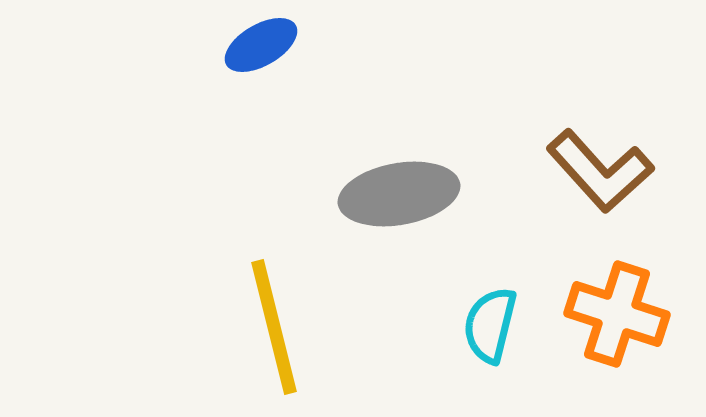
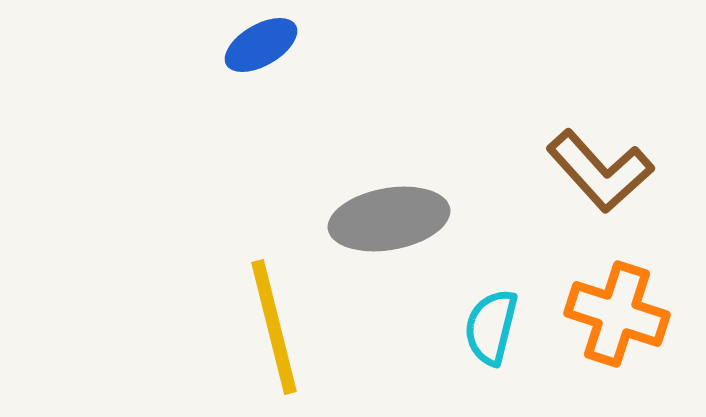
gray ellipse: moved 10 px left, 25 px down
cyan semicircle: moved 1 px right, 2 px down
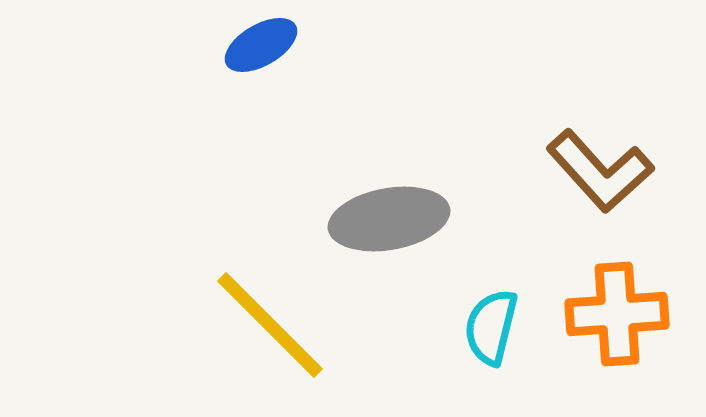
orange cross: rotated 22 degrees counterclockwise
yellow line: moved 4 px left, 2 px up; rotated 31 degrees counterclockwise
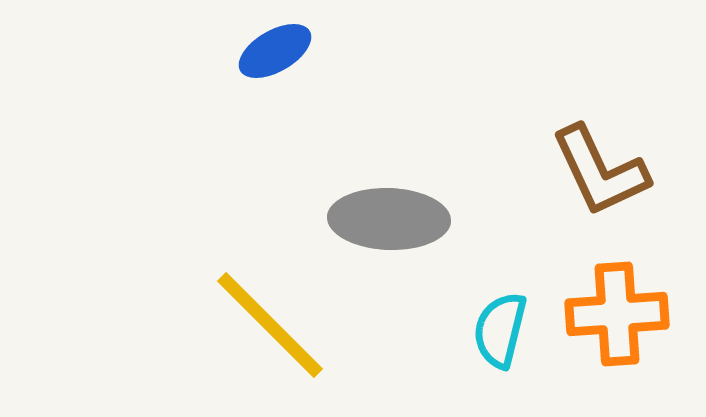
blue ellipse: moved 14 px right, 6 px down
brown L-shape: rotated 17 degrees clockwise
gray ellipse: rotated 12 degrees clockwise
cyan semicircle: moved 9 px right, 3 px down
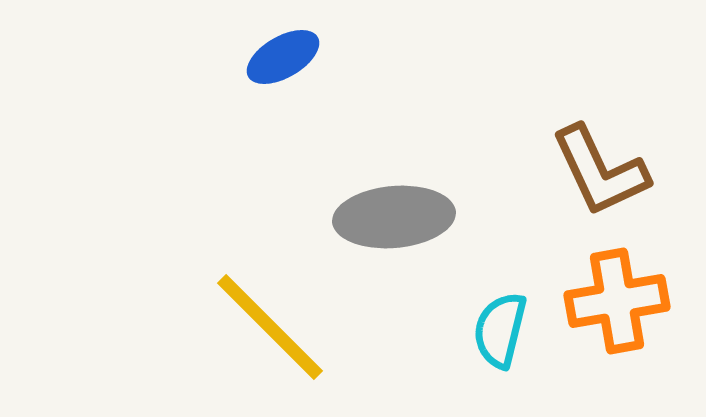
blue ellipse: moved 8 px right, 6 px down
gray ellipse: moved 5 px right, 2 px up; rotated 7 degrees counterclockwise
orange cross: moved 13 px up; rotated 6 degrees counterclockwise
yellow line: moved 2 px down
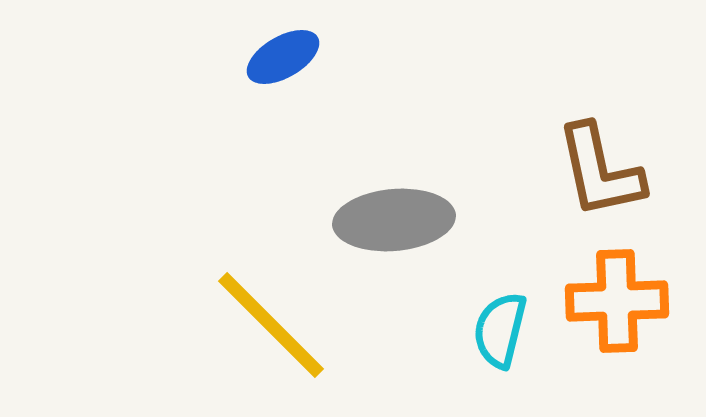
brown L-shape: rotated 13 degrees clockwise
gray ellipse: moved 3 px down
orange cross: rotated 8 degrees clockwise
yellow line: moved 1 px right, 2 px up
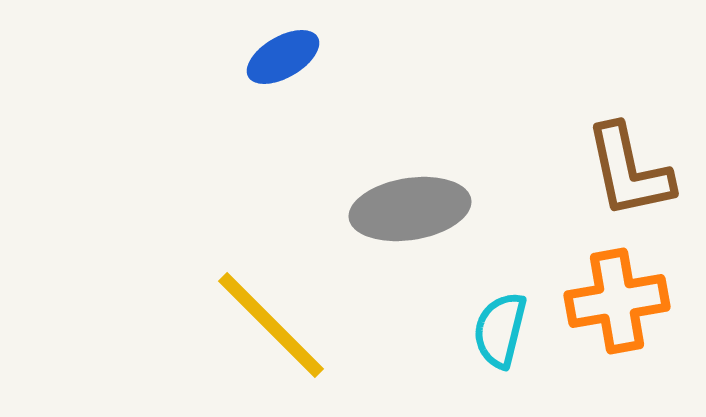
brown L-shape: moved 29 px right
gray ellipse: moved 16 px right, 11 px up; rotated 4 degrees counterclockwise
orange cross: rotated 8 degrees counterclockwise
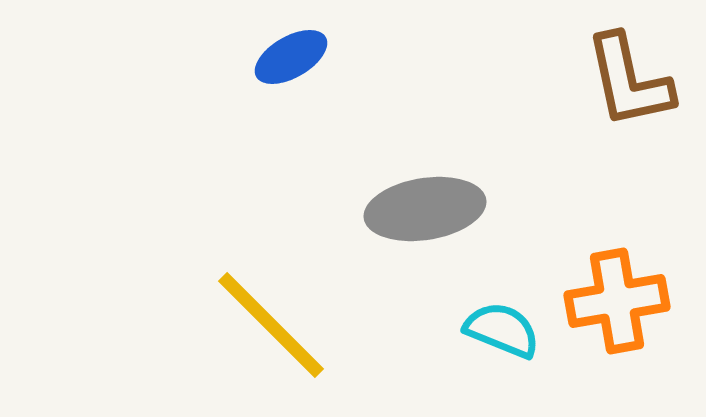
blue ellipse: moved 8 px right
brown L-shape: moved 90 px up
gray ellipse: moved 15 px right
cyan semicircle: moved 2 px right; rotated 98 degrees clockwise
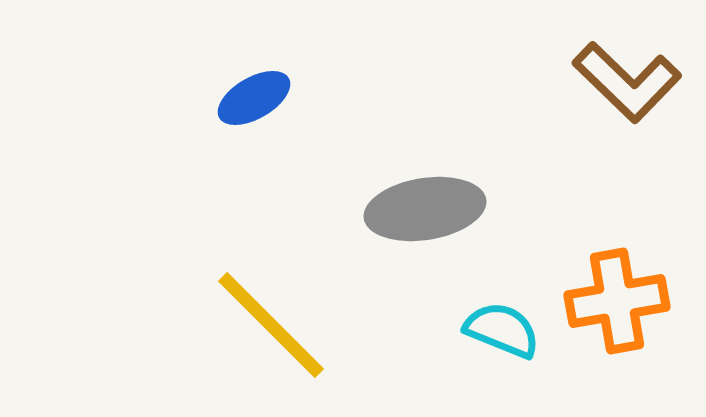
blue ellipse: moved 37 px left, 41 px down
brown L-shape: moved 2 px left, 1 px down; rotated 34 degrees counterclockwise
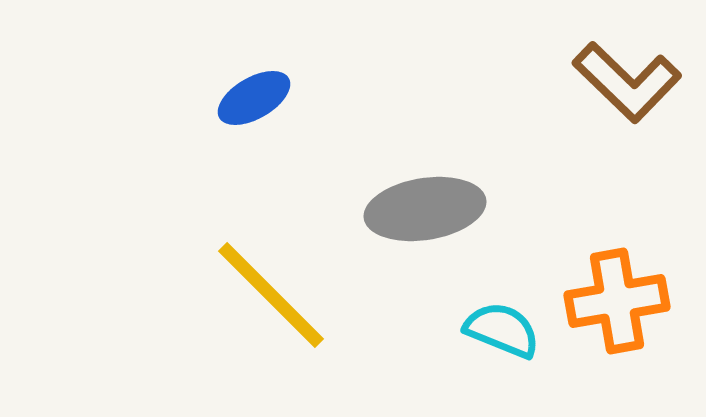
yellow line: moved 30 px up
